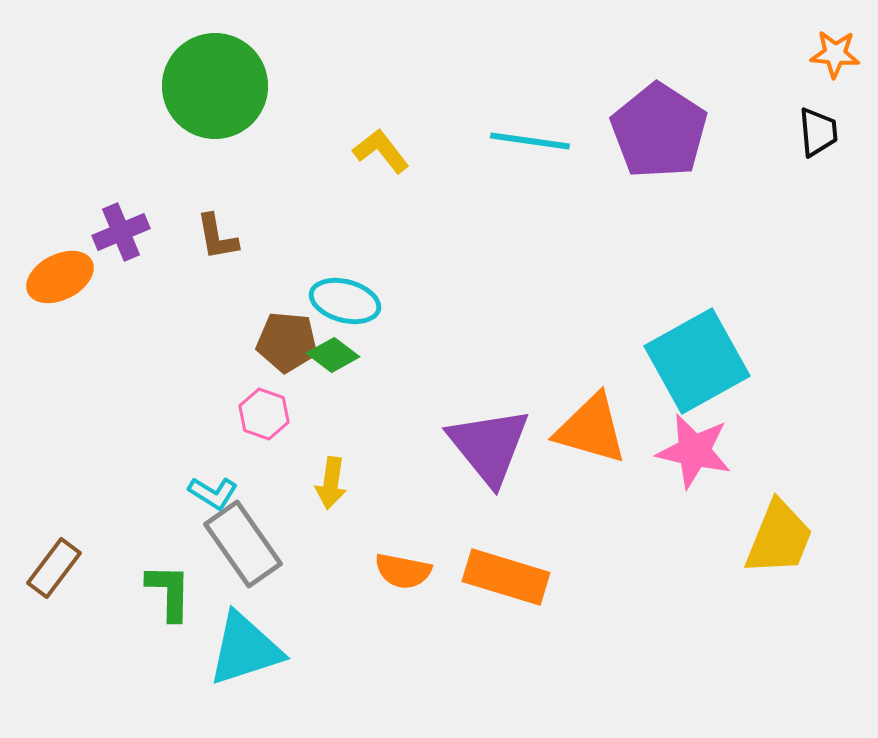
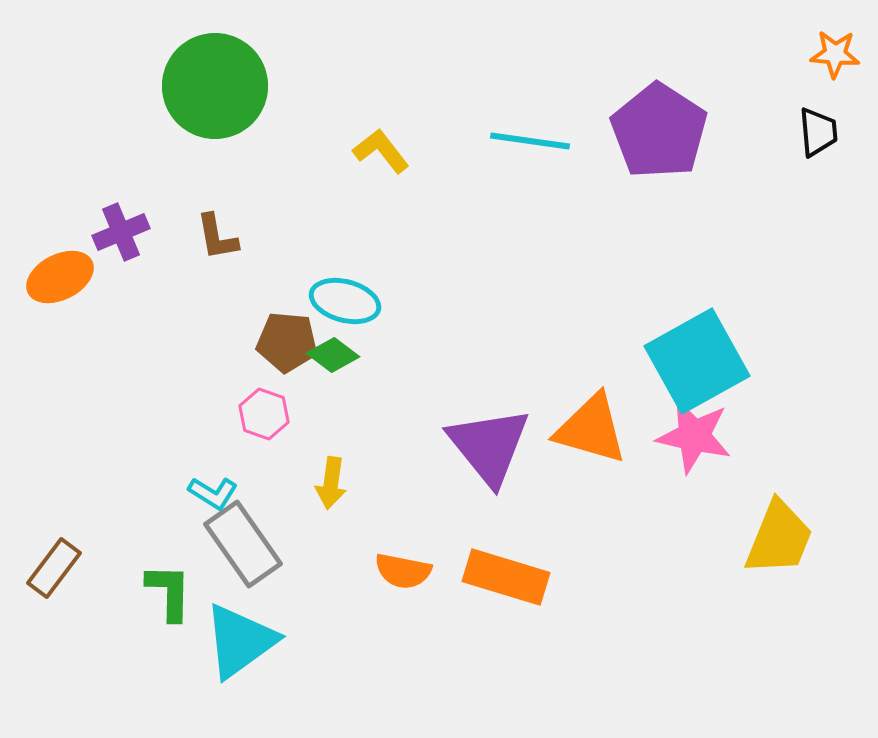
pink star: moved 15 px up
cyan triangle: moved 5 px left, 8 px up; rotated 18 degrees counterclockwise
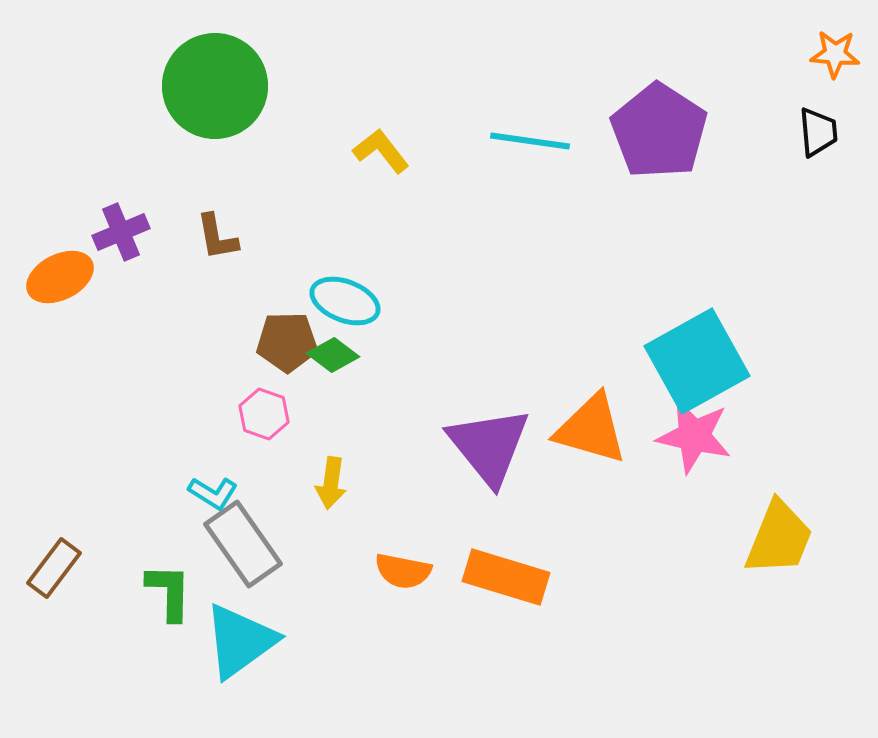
cyan ellipse: rotated 6 degrees clockwise
brown pentagon: rotated 6 degrees counterclockwise
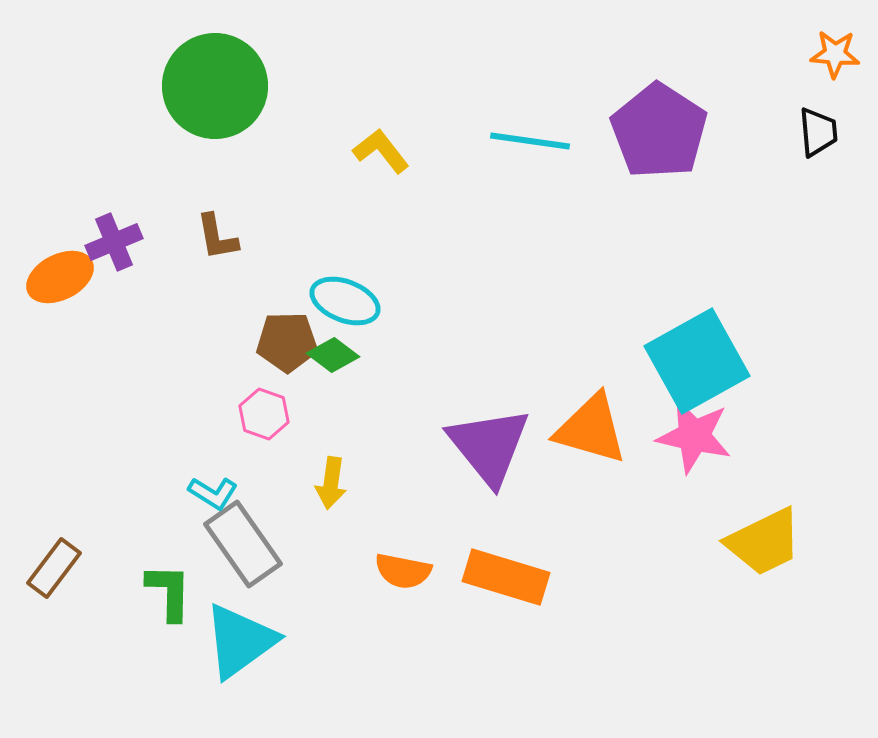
purple cross: moved 7 px left, 10 px down
yellow trapezoid: moved 15 px left, 4 px down; rotated 42 degrees clockwise
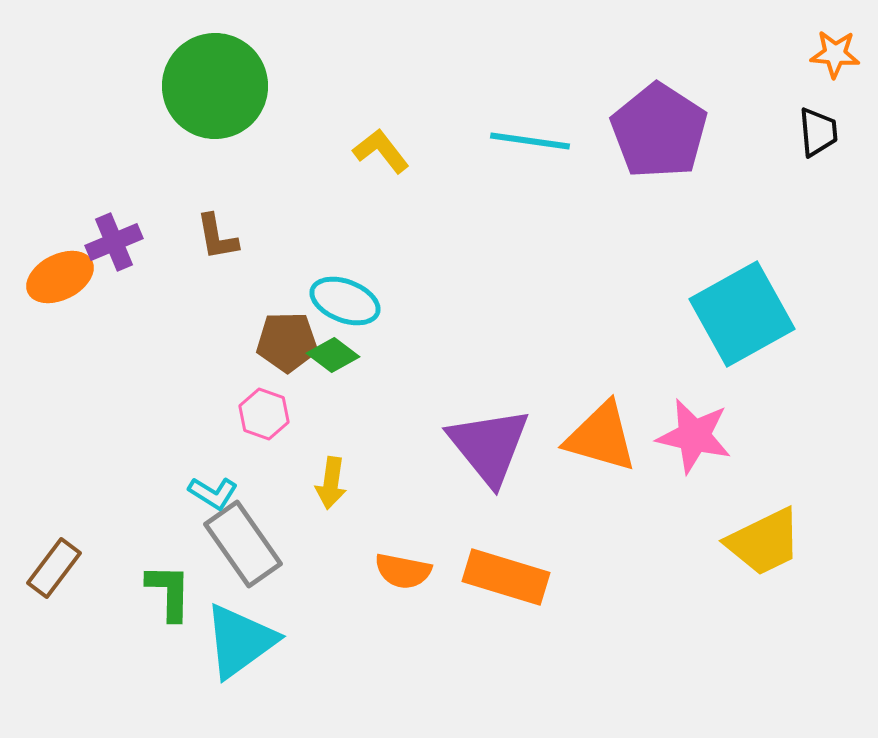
cyan square: moved 45 px right, 47 px up
orange triangle: moved 10 px right, 8 px down
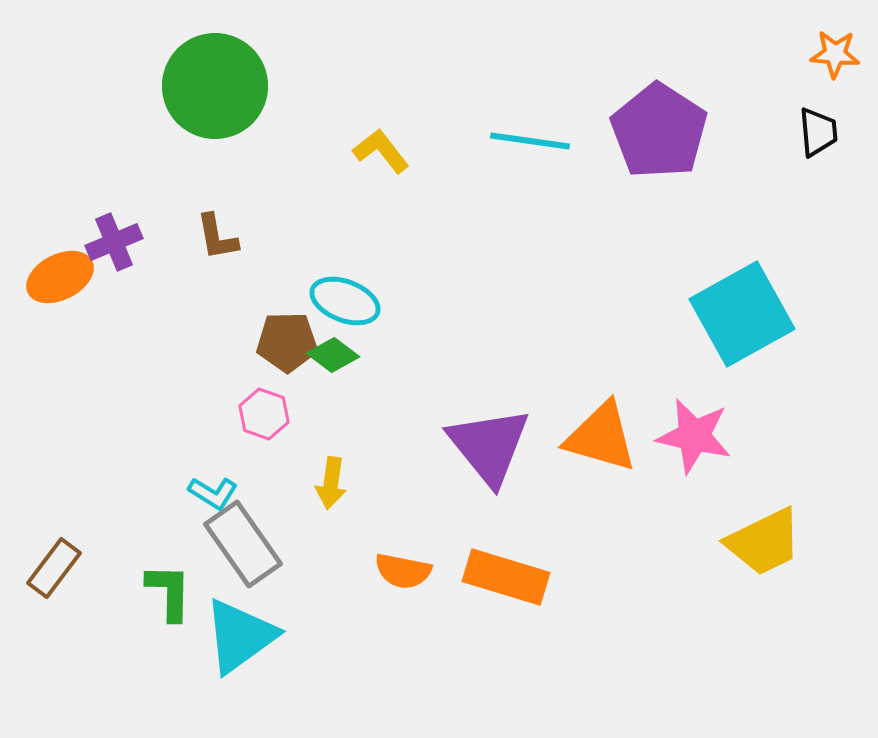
cyan triangle: moved 5 px up
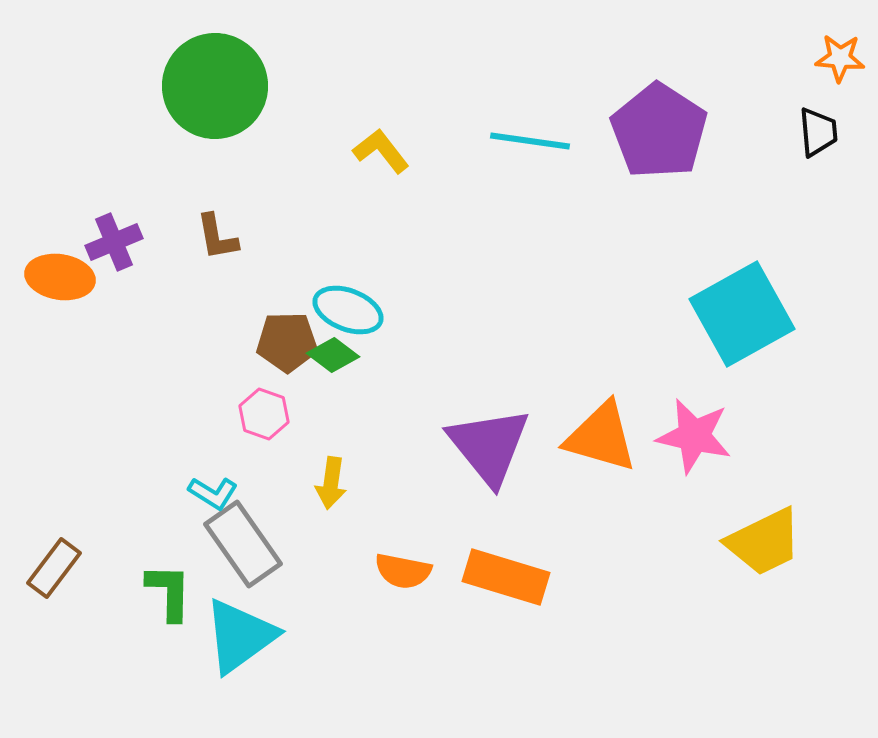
orange star: moved 5 px right, 4 px down
orange ellipse: rotated 36 degrees clockwise
cyan ellipse: moved 3 px right, 9 px down
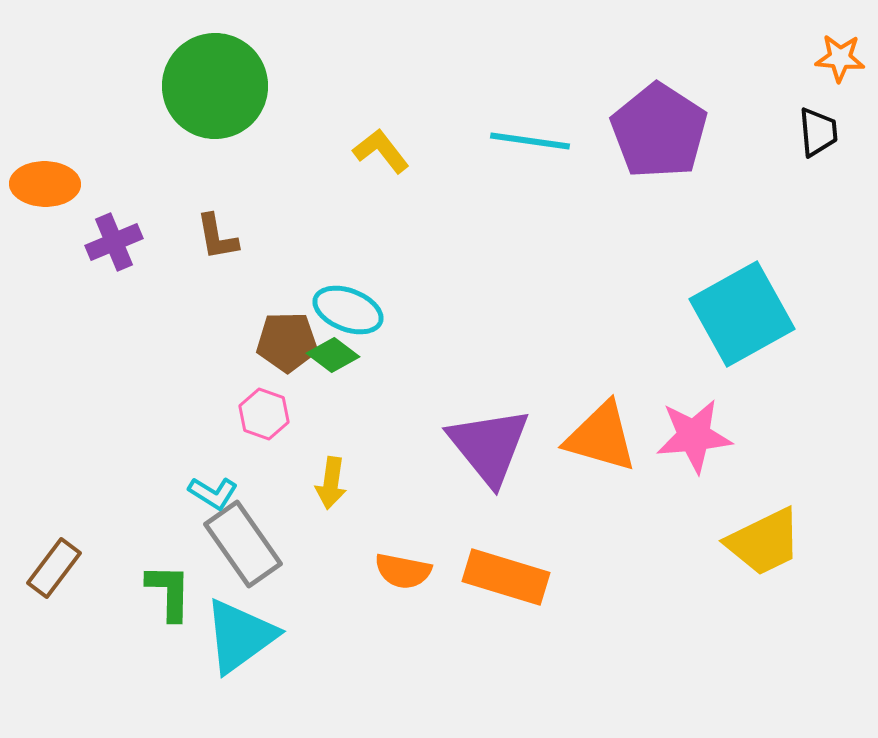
orange ellipse: moved 15 px left, 93 px up; rotated 8 degrees counterclockwise
pink star: rotated 18 degrees counterclockwise
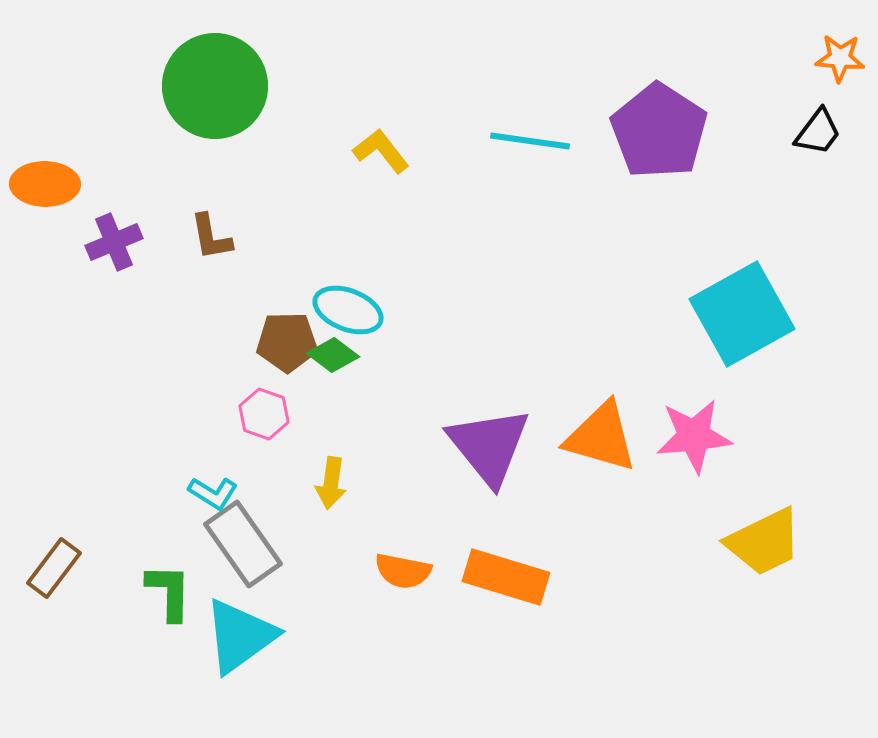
black trapezoid: rotated 42 degrees clockwise
brown L-shape: moved 6 px left
